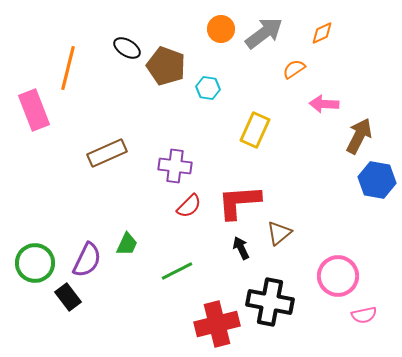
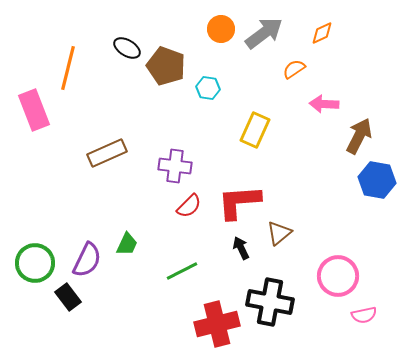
green line: moved 5 px right
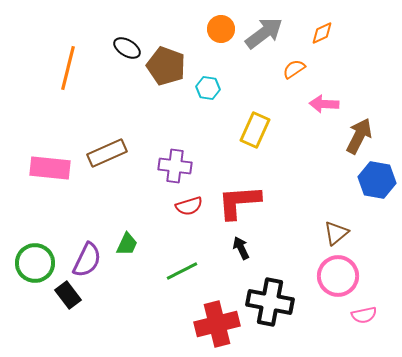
pink rectangle: moved 16 px right, 58 px down; rotated 63 degrees counterclockwise
red semicircle: rotated 28 degrees clockwise
brown triangle: moved 57 px right
black rectangle: moved 2 px up
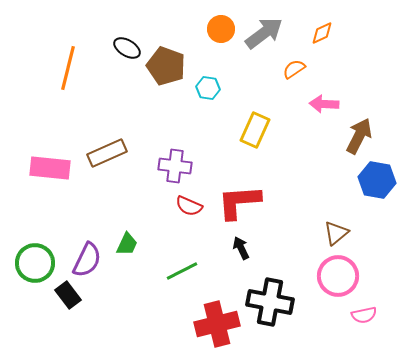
red semicircle: rotated 40 degrees clockwise
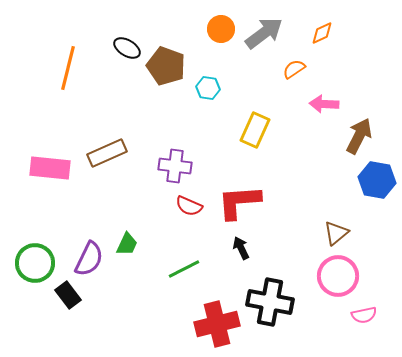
purple semicircle: moved 2 px right, 1 px up
green line: moved 2 px right, 2 px up
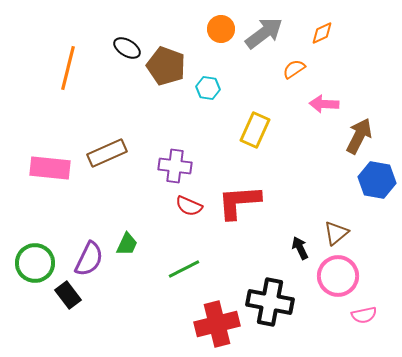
black arrow: moved 59 px right
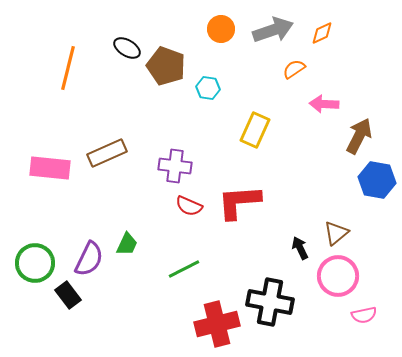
gray arrow: moved 9 px right, 3 px up; rotated 18 degrees clockwise
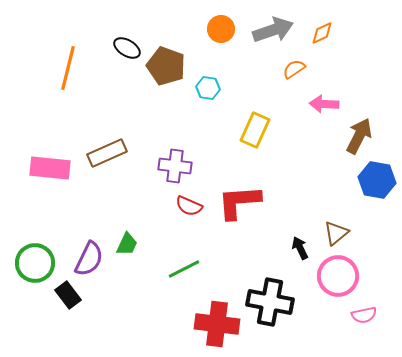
red cross: rotated 21 degrees clockwise
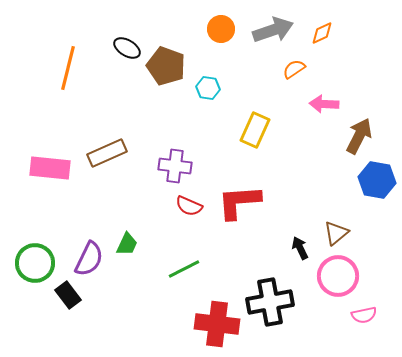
black cross: rotated 21 degrees counterclockwise
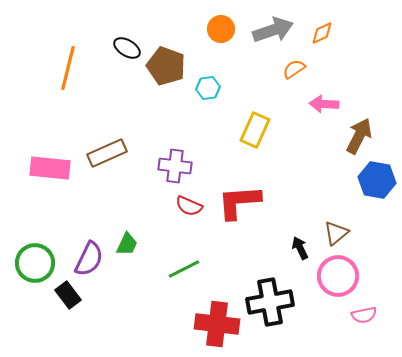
cyan hexagon: rotated 15 degrees counterclockwise
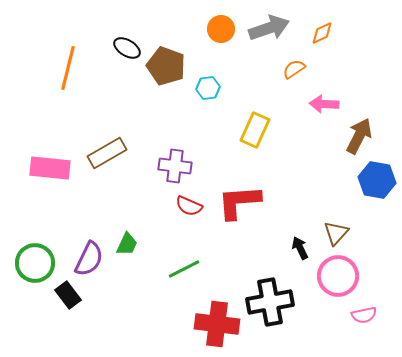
gray arrow: moved 4 px left, 2 px up
brown rectangle: rotated 6 degrees counterclockwise
brown triangle: rotated 8 degrees counterclockwise
